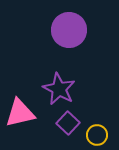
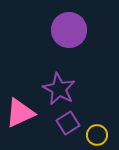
pink triangle: rotated 12 degrees counterclockwise
purple square: rotated 15 degrees clockwise
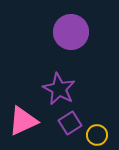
purple circle: moved 2 px right, 2 px down
pink triangle: moved 3 px right, 8 px down
purple square: moved 2 px right
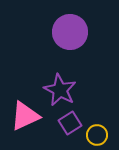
purple circle: moved 1 px left
purple star: moved 1 px right, 1 px down
pink triangle: moved 2 px right, 5 px up
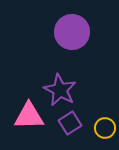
purple circle: moved 2 px right
pink triangle: moved 4 px right; rotated 24 degrees clockwise
yellow circle: moved 8 px right, 7 px up
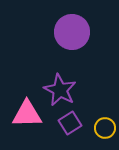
pink triangle: moved 2 px left, 2 px up
